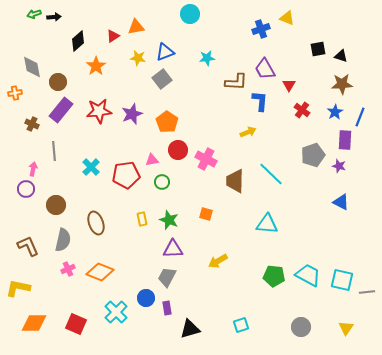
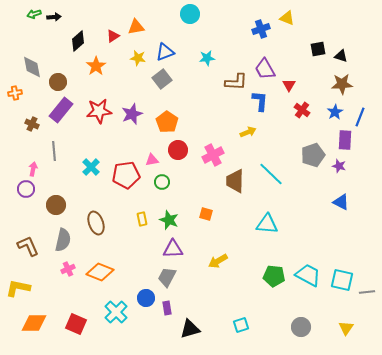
pink cross at (206, 159): moved 7 px right, 4 px up; rotated 35 degrees clockwise
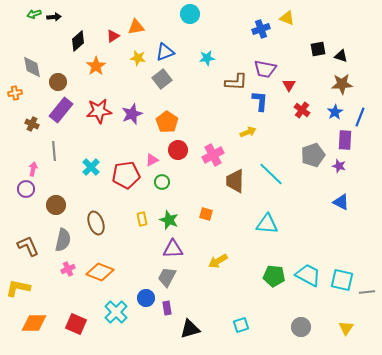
purple trapezoid at (265, 69): rotated 50 degrees counterclockwise
pink triangle at (152, 160): rotated 16 degrees counterclockwise
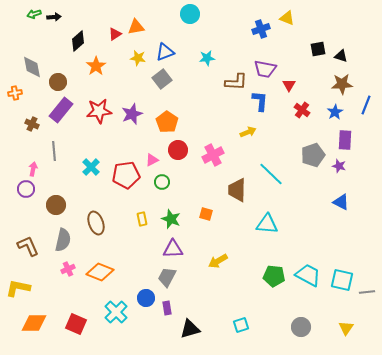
red triangle at (113, 36): moved 2 px right, 2 px up
blue line at (360, 117): moved 6 px right, 12 px up
brown trapezoid at (235, 181): moved 2 px right, 9 px down
green star at (169, 220): moved 2 px right, 1 px up
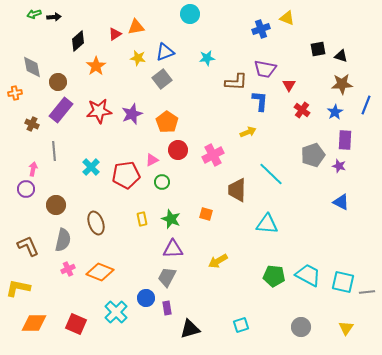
cyan square at (342, 280): moved 1 px right, 2 px down
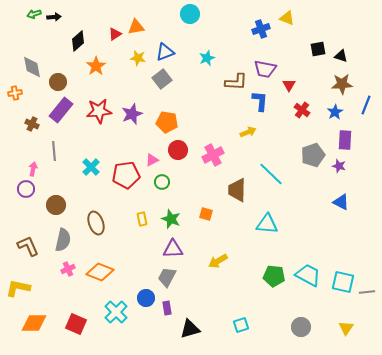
cyan star at (207, 58): rotated 14 degrees counterclockwise
orange pentagon at (167, 122): rotated 25 degrees counterclockwise
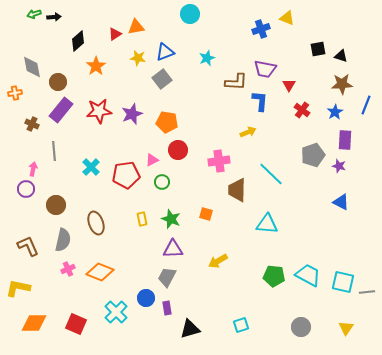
pink cross at (213, 155): moved 6 px right, 6 px down; rotated 20 degrees clockwise
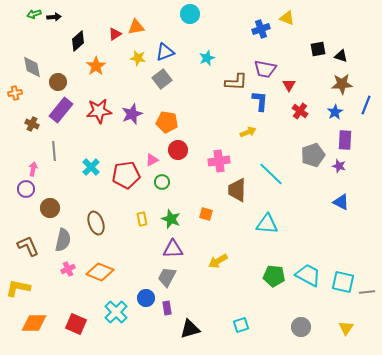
red cross at (302, 110): moved 2 px left, 1 px down
brown circle at (56, 205): moved 6 px left, 3 px down
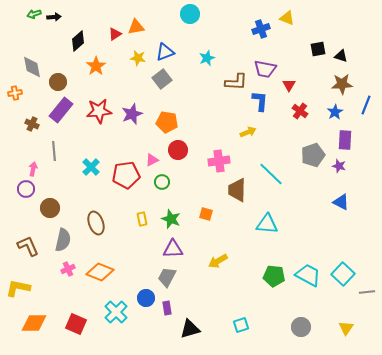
cyan square at (343, 282): moved 8 px up; rotated 30 degrees clockwise
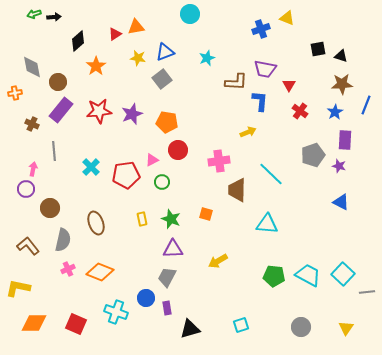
brown L-shape at (28, 246): rotated 15 degrees counterclockwise
cyan cross at (116, 312): rotated 25 degrees counterclockwise
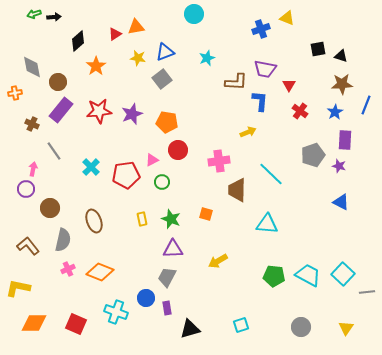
cyan circle at (190, 14): moved 4 px right
gray line at (54, 151): rotated 30 degrees counterclockwise
brown ellipse at (96, 223): moved 2 px left, 2 px up
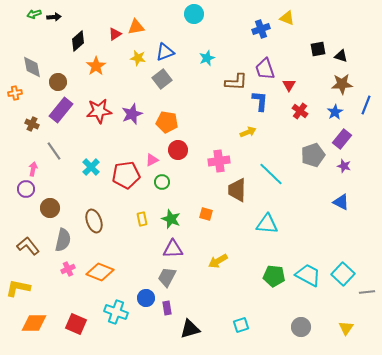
purple trapezoid at (265, 69): rotated 60 degrees clockwise
purple rectangle at (345, 140): moved 3 px left, 1 px up; rotated 36 degrees clockwise
purple star at (339, 166): moved 5 px right
